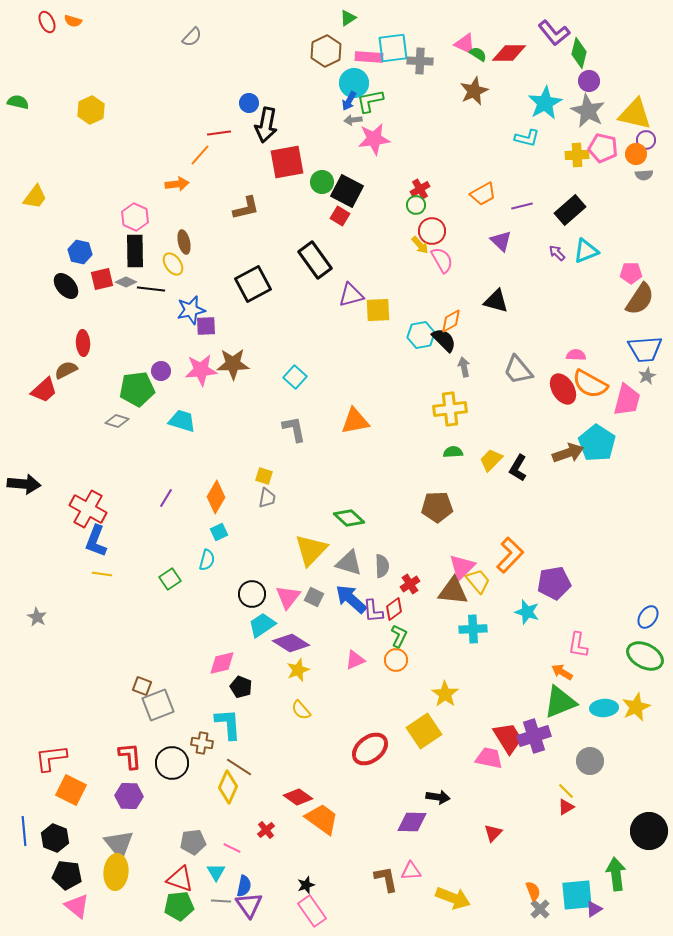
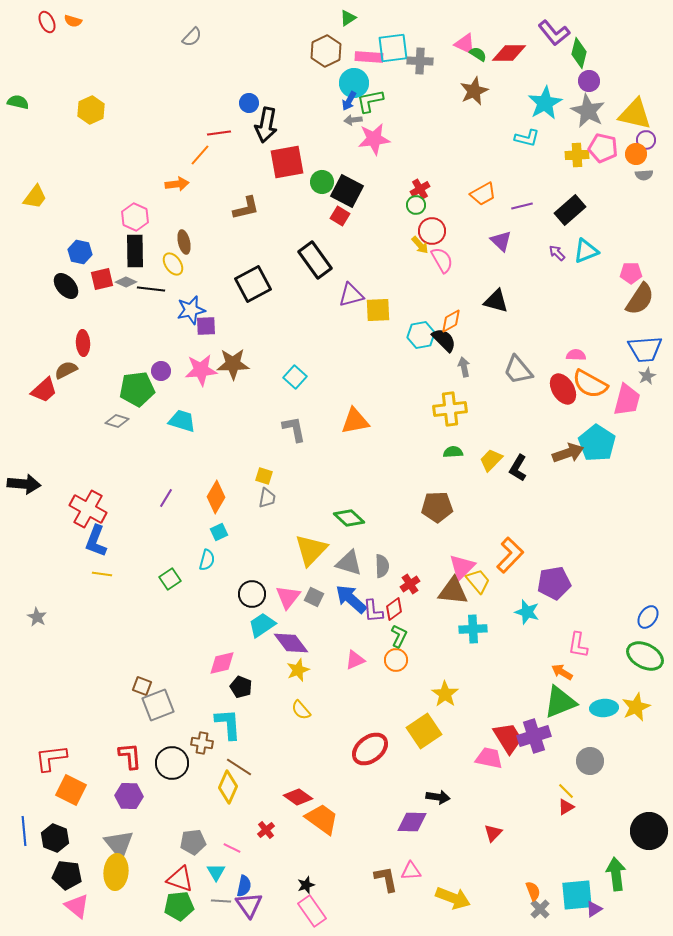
purple diamond at (291, 643): rotated 21 degrees clockwise
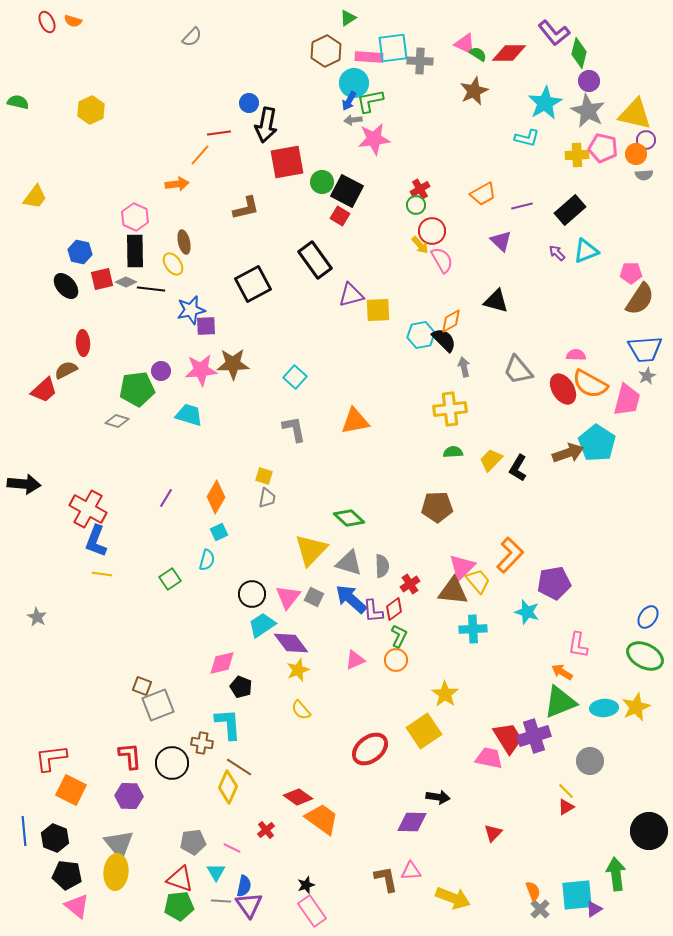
cyan trapezoid at (182, 421): moved 7 px right, 6 px up
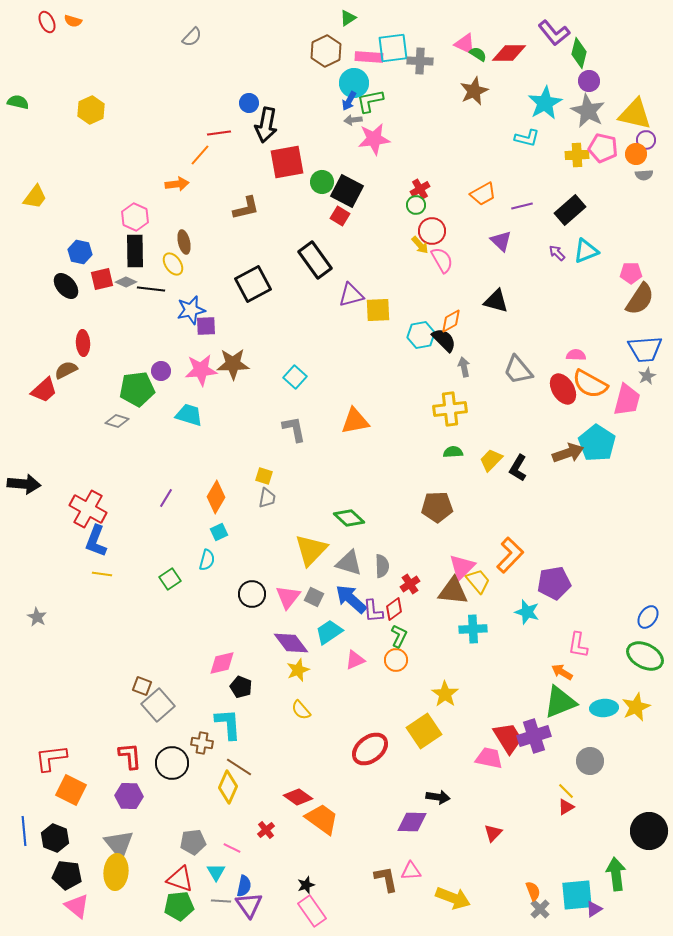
cyan trapezoid at (262, 625): moved 67 px right, 7 px down
gray square at (158, 705): rotated 20 degrees counterclockwise
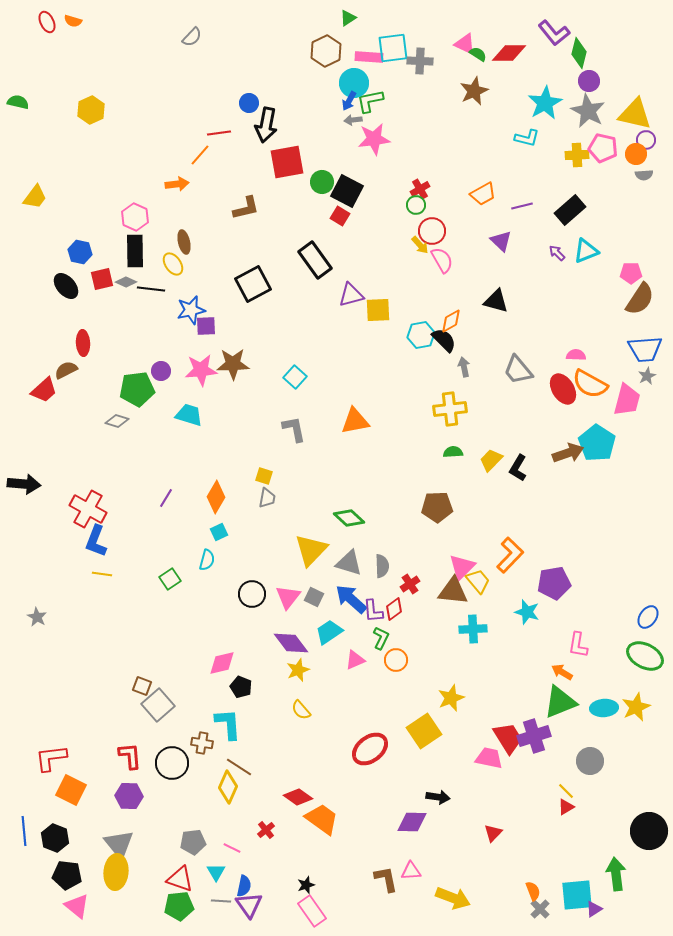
green L-shape at (399, 636): moved 18 px left, 2 px down
yellow star at (445, 694): moved 6 px right, 4 px down; rotated 16 degrees clockwise
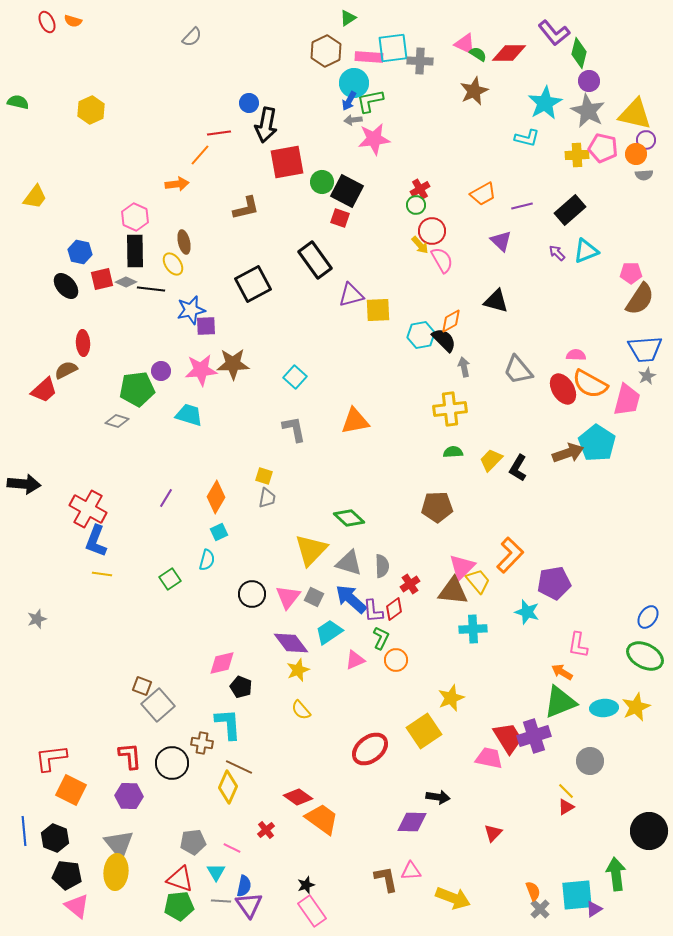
red square at (340, 216): moved 2 px down; rotated 12 degrees counterclockwise
gray star at (37, 617): moved 2 px down; rotated 24 degrees clockwise
brown line at (239, 767): rotated 8 degrees counterclockwise
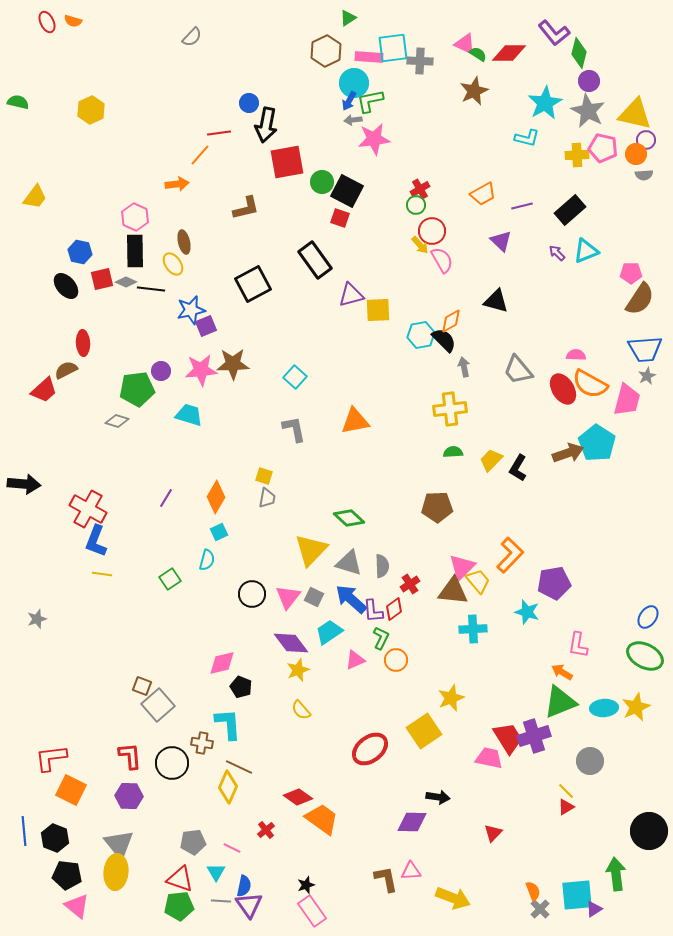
purple square at (206, 326): rotated 20 degrees counterclockwise
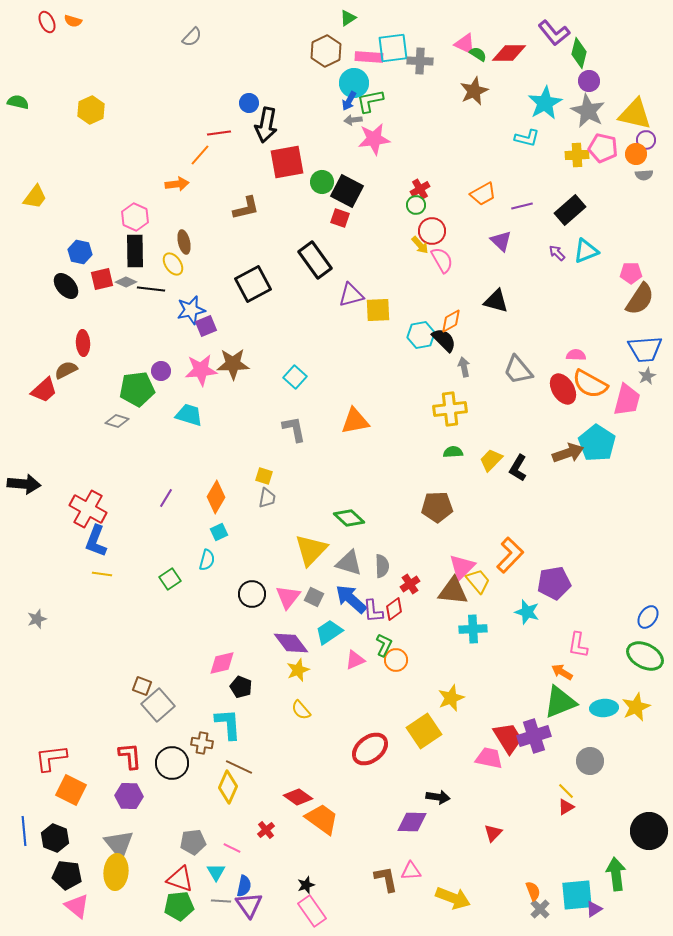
green L-shape at (381, 638): moved 3 px right, 7 px down
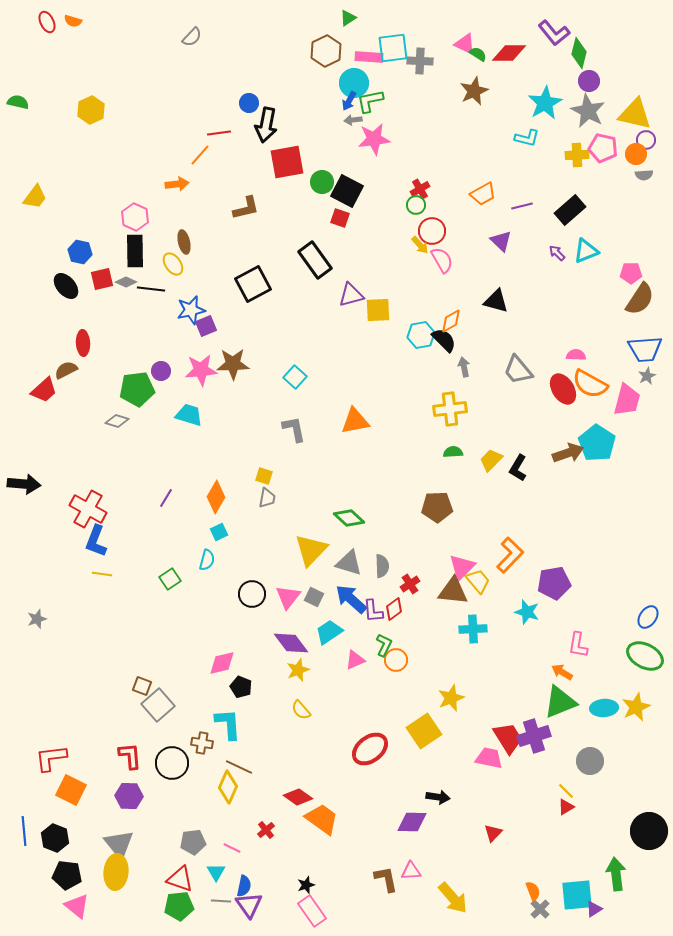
yellow arrow at (453, 898): rotated 28 degrees clockwise
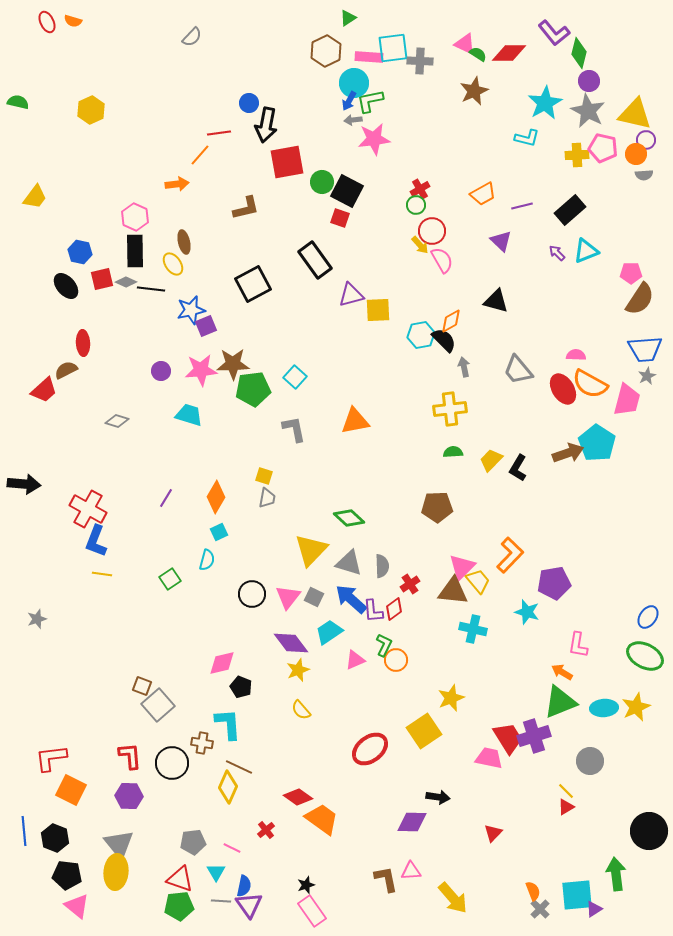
green pentagon at (137, 389): moved 116 px right
cyan cross at (473, 629): rotated 16 degrees clockwise
